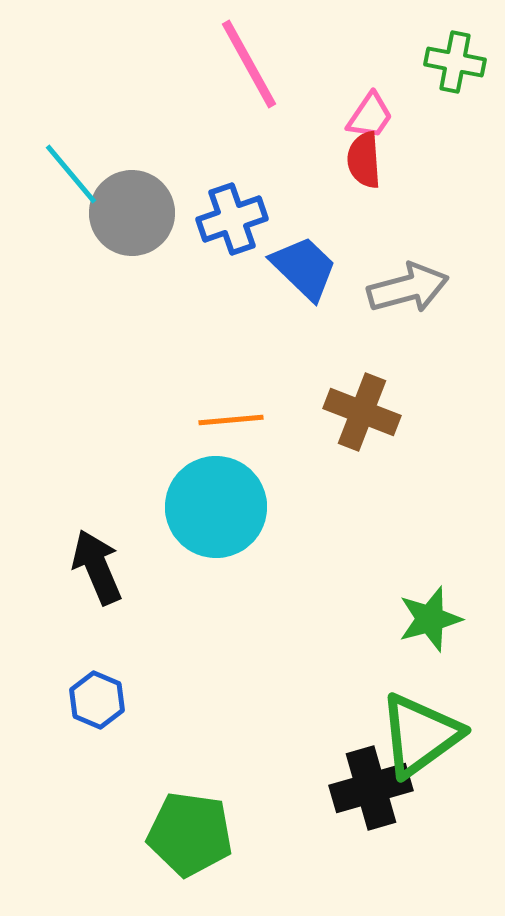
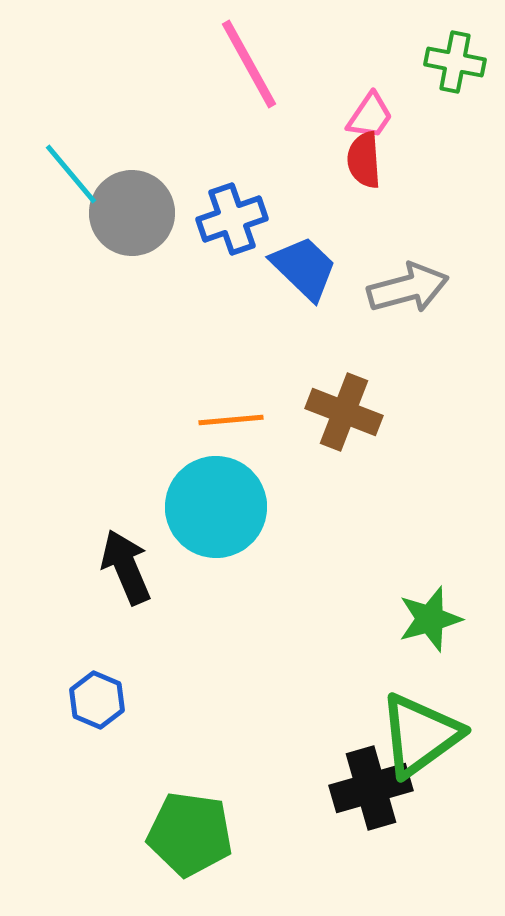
brown cross: moved 18 px left
black arrow: moved 29 px right
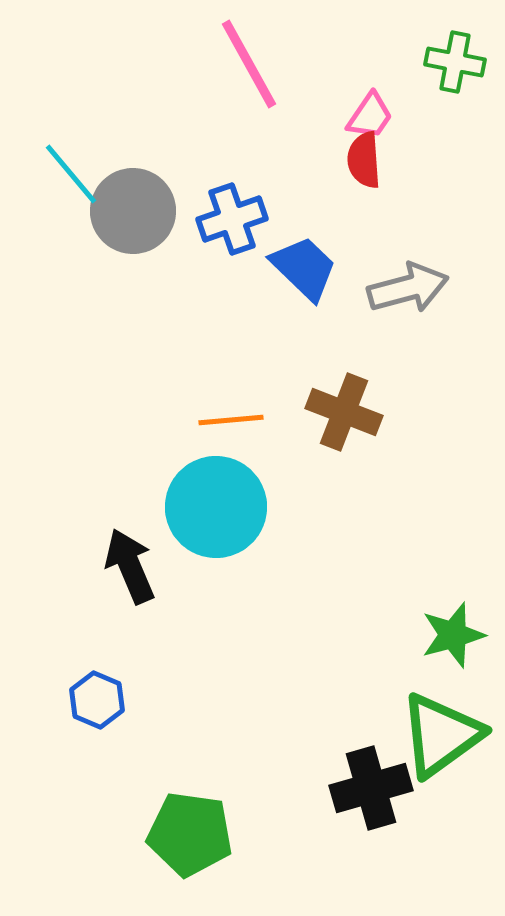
gray circle: moved 1 px right, 2 px up
black arrow: moved 4 px right, 1 px up
green star: moved 23 px right, 16 px down
green triangle: moved 21 px right
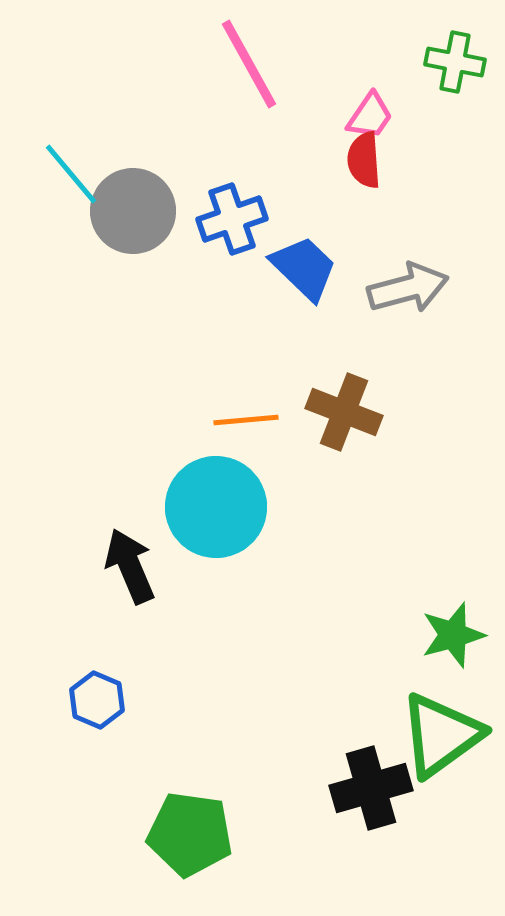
orange line: moved 15 px right
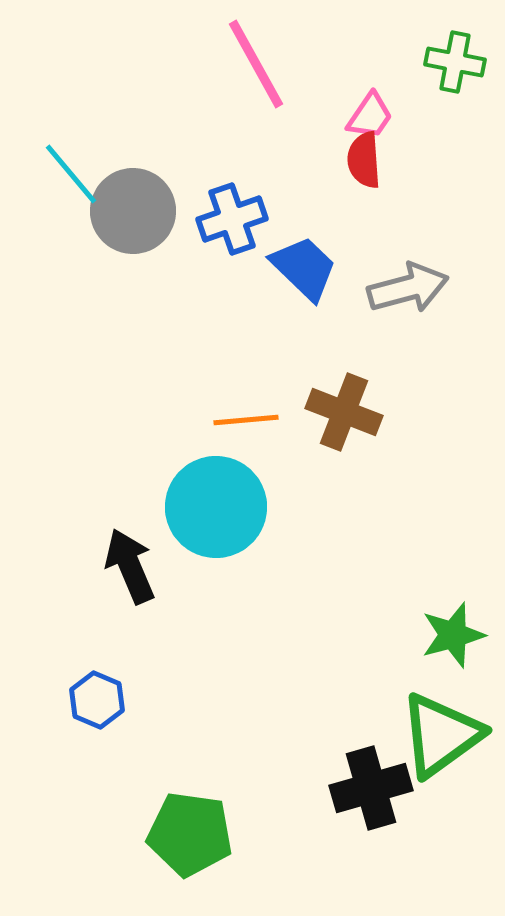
pink line: moved 7 px right
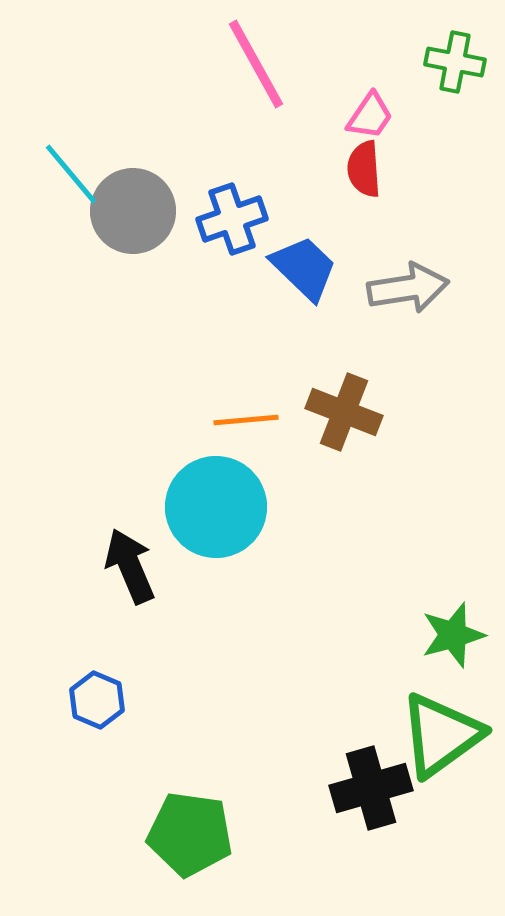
red semicircle: moved 9 px down
gray arrow: rotated 6 degrees clockwise
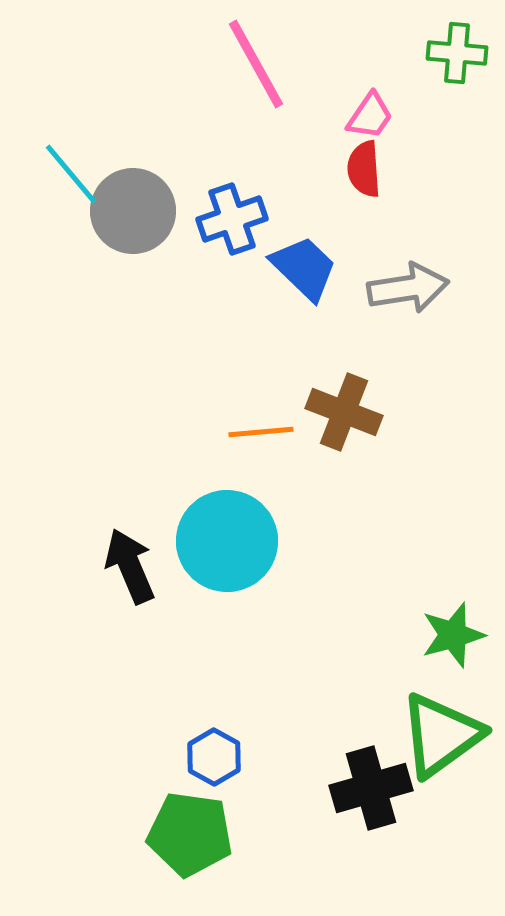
green cross: moved 2 px right, 9 px up; rotated 6 degrees counterclockwise
orange line: moved 15 px right, 12 px down
cyan circle: moved 11 px right, 34 px down
blue hexagon: moved 117 px right, 57 px down; rotated 6 degrees clockwise
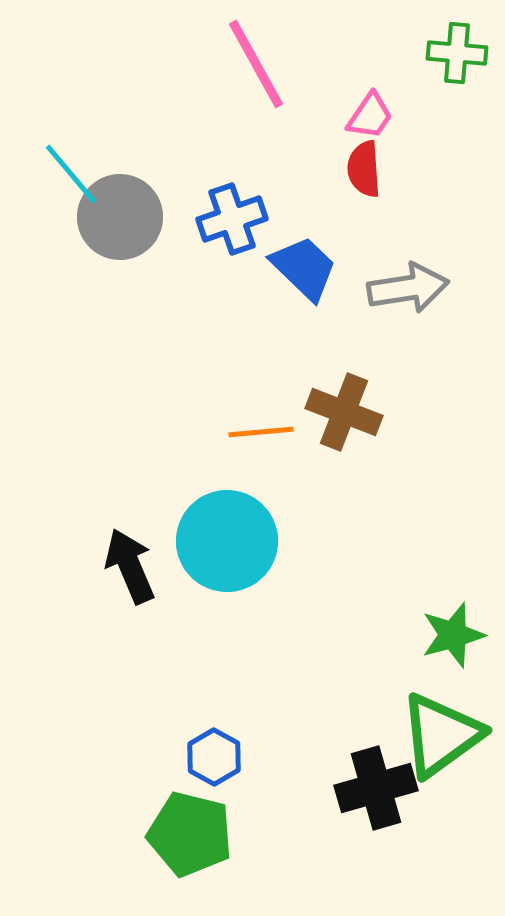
gray circle: moved 13 px left, 6 px down
black cross: moved 5 px right
green pentagon: rotated 6 degrees clockwise
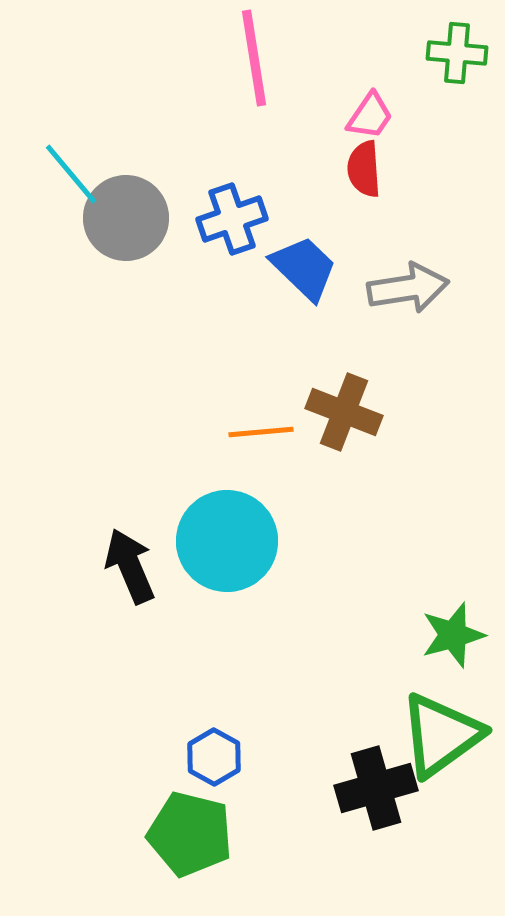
pink line: moved 2 px left, 6 px up; rotated 20 degrees clockwise
gray circle: moved 6 px right, 1 px down
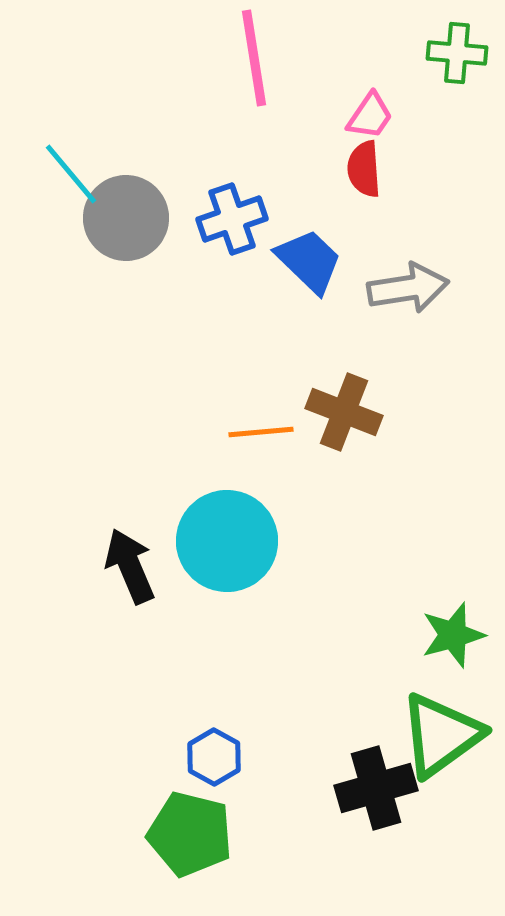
blue trapezoid: moved 5 px right, 7 px up
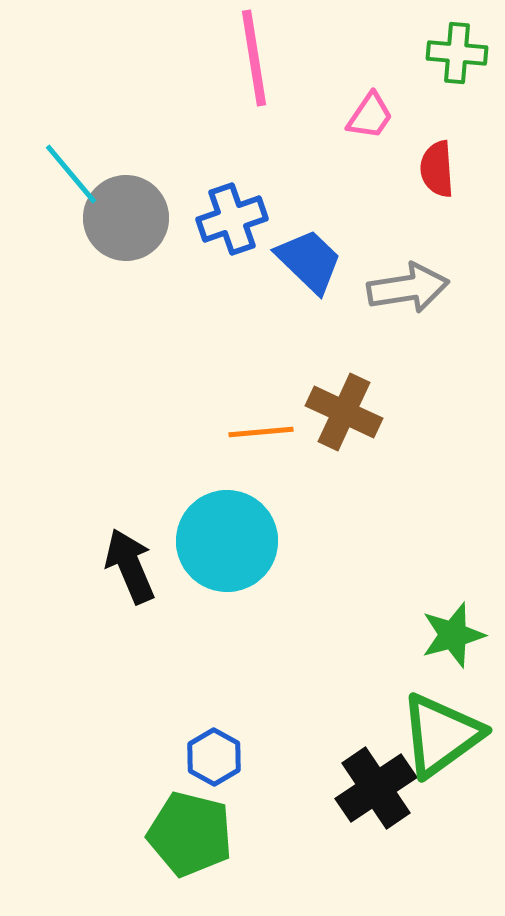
red semicircle: moved 73 px right
brown cross: rotated 4 degrees clockwise
black cross: rotated 18 degrees counterclockwise
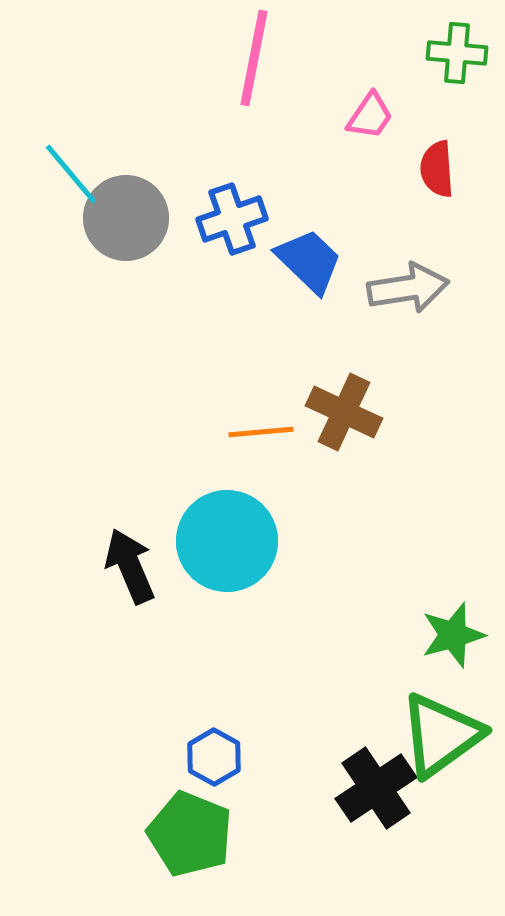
pink line: rotated 20 degrees clockwise
green pentagon: rotated 8 degrees clockwise
